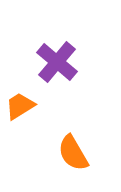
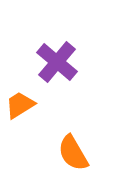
orange trapezoid: moved 1 px up
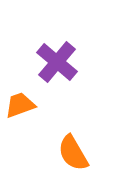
orange trapezoid: rotated 12 degrees clockwise
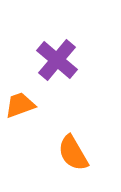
purple cross: moved 2 px up
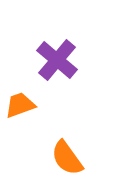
orange semicircle: moved 6 px left, 5 px down; rotated 6 degrees counterclockwise
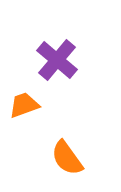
orange trapezoid: moved 4 px right
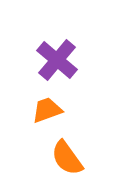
orange trapezoid: moved 23 px right, 5 px down
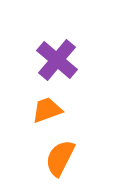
orange semicircle: moved 7 px left; rotated 63 degrees clockwise
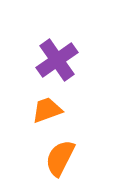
purple cross: rotated 15 degrees clockwise
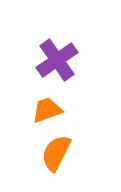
orange semicircle: moved 4 px left, 5 px up
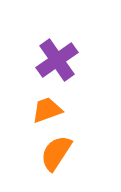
orange semicircle: rotated 6 degrees clockwise
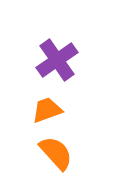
orange semicircle: rotated 105 degrees clockwise
